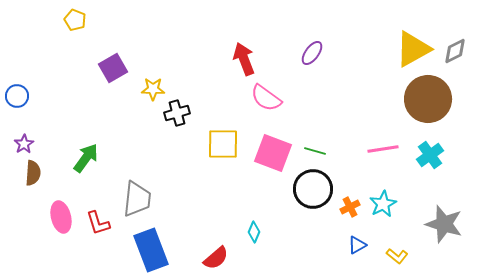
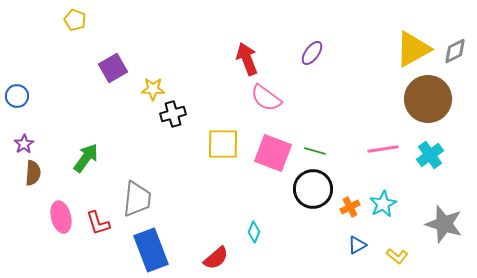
red arrow: moved 3 px right
black cross: moved 4 px left, 1 px down
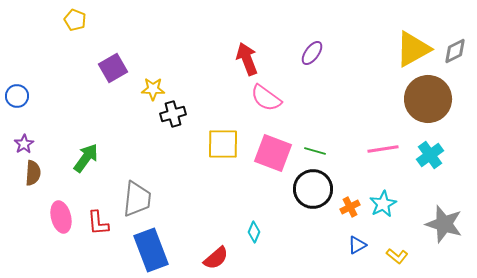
red L-shape: rotated 12 degrees clockwise
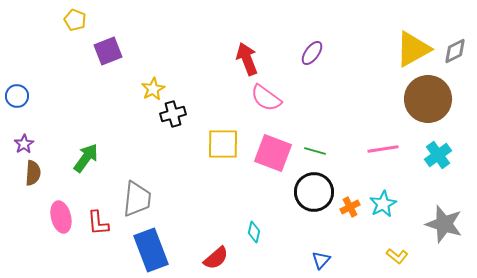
purple square: moved 5 px left, 17 px up; rotated 8 degrees clockwise
yellow star: rotated 30 degrees counterclockwise
cyan cross: moved 8 px right
black circle: moved 1 px right, 3 px down
cyan diamond: rotated 10 degrees counterclockwise
blue triangle: moved 36 px left, 15 px down; rotated 18 degrees counterclockwise
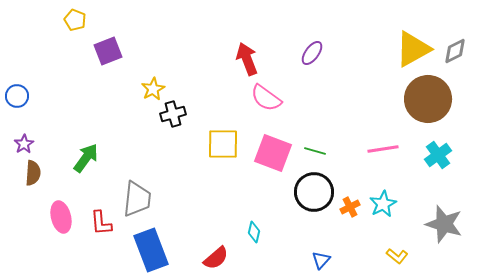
red L-shape: moved 3 px right
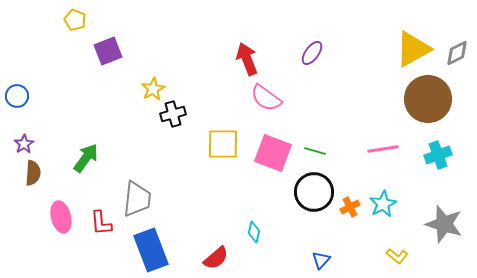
gray diamond: moved 2 px right, 2 px down
cyan cross: rotated 16 degrees clockwise
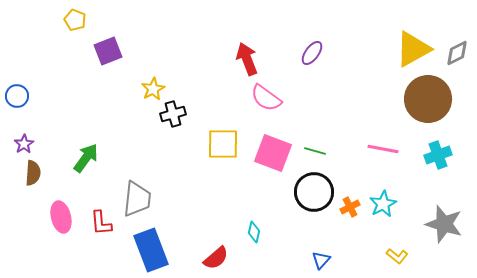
pink line: rotated 20 degrees clockwise
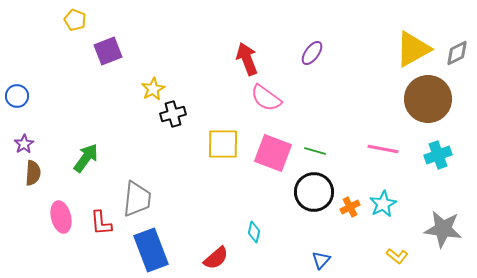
gray star: moved 1 px left, 5 px down; rotated 9 degrees counterclockwise
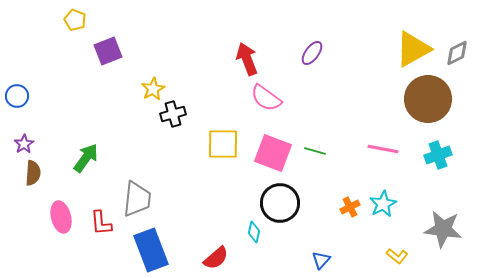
black circle: moved 34 px left, 11 px down
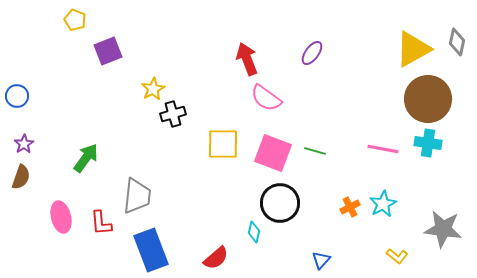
gray diamond: moved 11 px up; rotated 52 degrees counterclockwise
cyan cross: moved 10 px left, 12 px up; rotated 28 degrees clockwise
brown semicircle: moved 12 px left, 4 px down; rotated 15 degrees clockwise
gray trapezoid: moved 3 px up
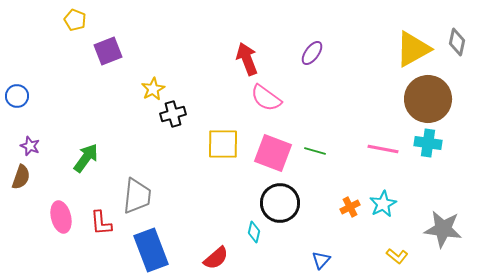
purple star: moved 6 px right, 2 px down; rotated 18 degrees counterclockwise
